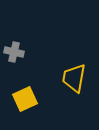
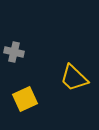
yellow trapezoid: rotated 56 degrees counterclockwise
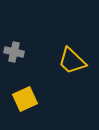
yellow trapezoid: moved 2 px left, 17 px up
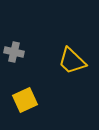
yellow square: moved 1 px down
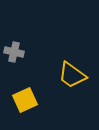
yellow trapezoid: moved 14 px down; rotated 8 degrees counterclockwise
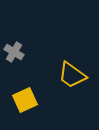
gray cross: rotated 18 degrees clockwise
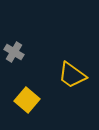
yellow square: moved 2 px right; rotated 25 degrees counterclockwise
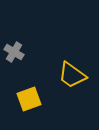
yellow square: moved 2 px right, 1 px up; rotated 30 degrees clockwise
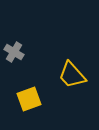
yellow trapezoid: rotated 12 degrees clockwise
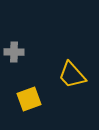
gray cross: rotated 30 degrees counterclockwise
